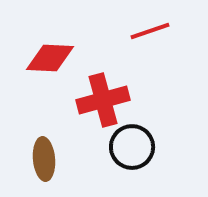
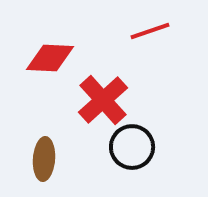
red cross: rotated 27 degrees counterclockwise
brown ellipse: rotated 9 degrees clockwise
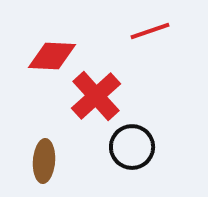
red diamond: moved 2 px right, 2 px up
red cross: moved 7 px left, 4 px up
brown ellipse: moved 2 px down
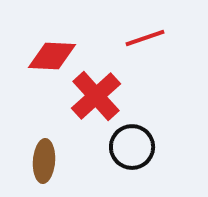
red line: moved 5 px left, 7 px down
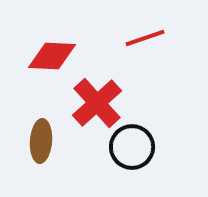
red cross: moved 1 px right, 7 px down
brown ellipse: moved 3 px left, 20 px up
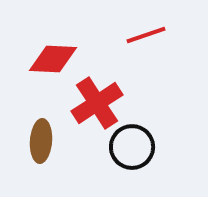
red line: moved 1 px right, 3 px up
red diamond: moved 1 px right, 3 px down
red cross: rotated 9 degrees clockwise
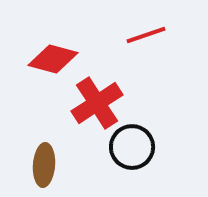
red diamond: rotated 12 degrees clockwise
brown ellipse: moved 3 px right, 24 px down
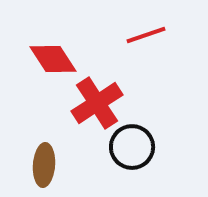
red diamond: rotated 42 degrees clockwise
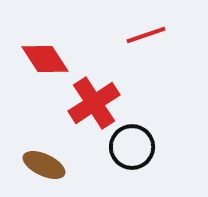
red diamond: moved 8 px left
red cross: moved 3 px left
brown ellipse: rotated 69 degrees counterclockwise
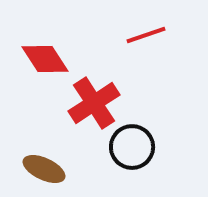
brown ellipse: moved 4 px down
